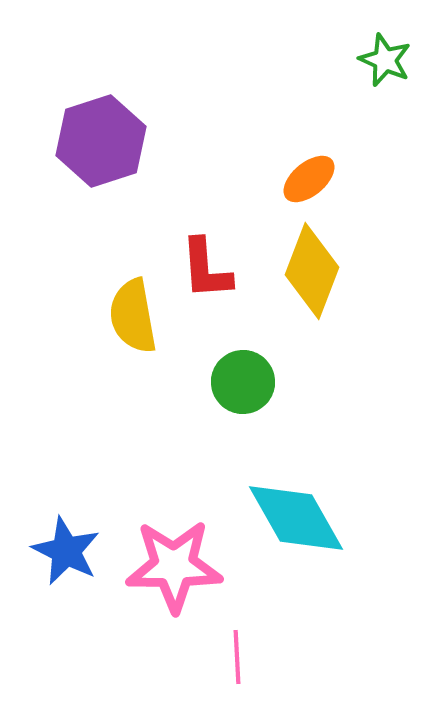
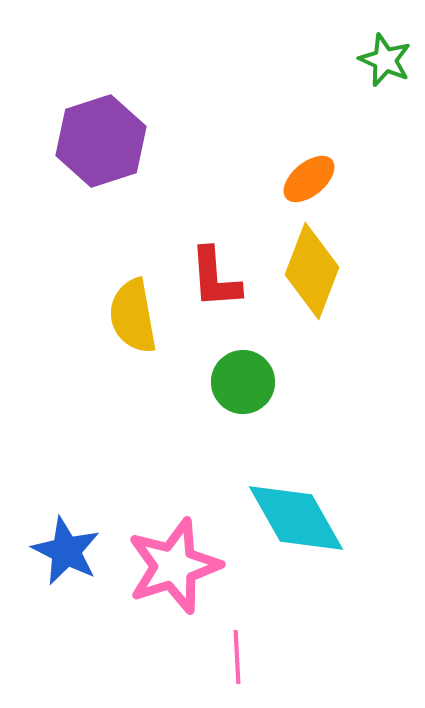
red L-shape: moved 9 px right, 9 px down
pink star: rotated 18 degrees counterclockwise
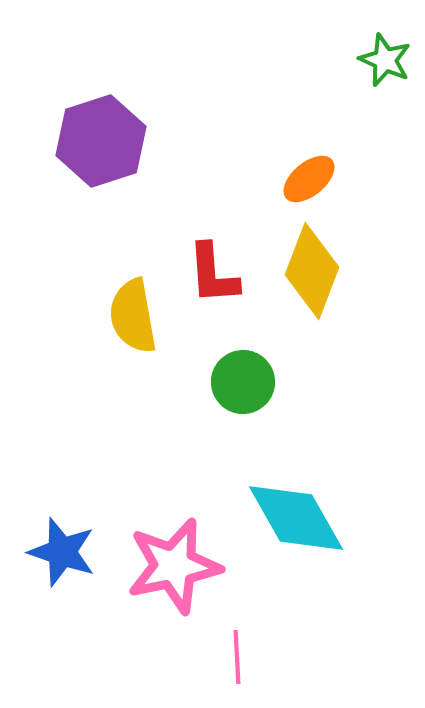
red L-shape: moved 2 px left, 4 px up
blue star: moved 4 px left, 1 px down; rotated 8 degrees counterclockwise
pink star: rotated 6 degrees clockwise
